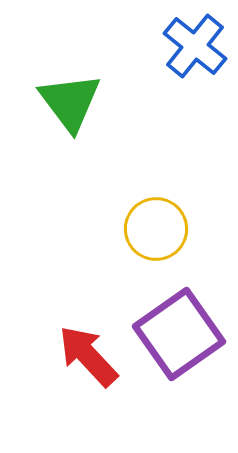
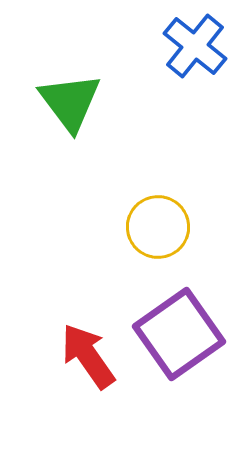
yellow circle: moved 2 px right, 2 px up
red arrow: rotated 8 degrees clockwise
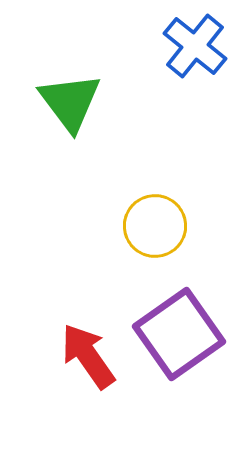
yellow circle: moved 3 px left, 1 px up
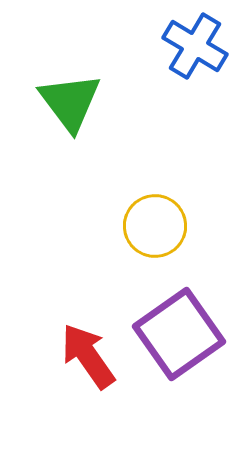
blue cross: rotated 8 degrees counterclockwise
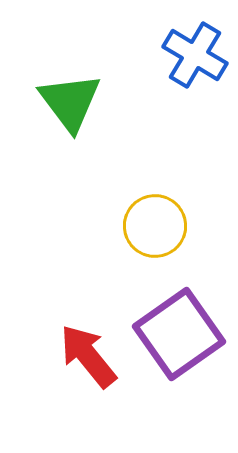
blue cross: moved 9 px down
red arrow: rotated 4 degrees counterclockwise
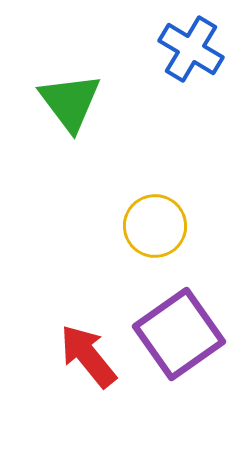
blue cross: moved 4 px left, 6 px up
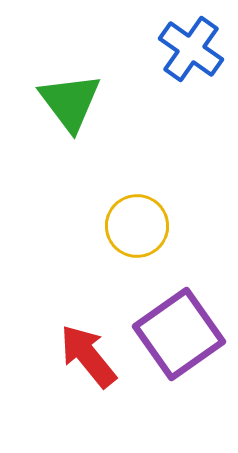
blue cross: rotated 4 degrees clockwise
yellow circle: moved 18 px left
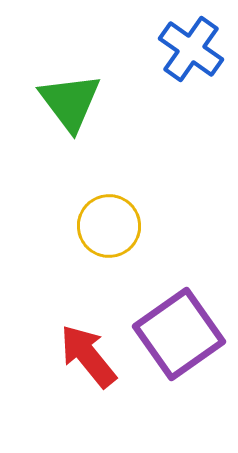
yellow circle: moved 28 px left
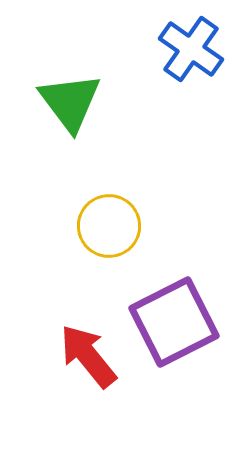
purple square: moved 5 px left, 12 px up; rotated 8 degrees clockwise
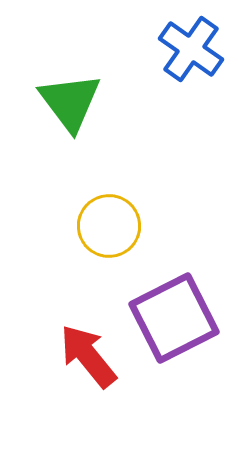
purple square: moved 4 px up
